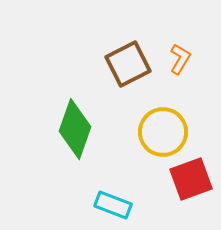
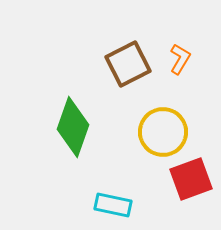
green diamond: moved 2 px left, 2 px up
cyan rectangle: rotated 9 degrees counterclockwise
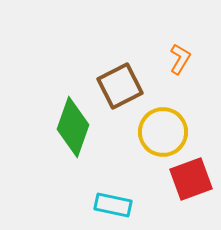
brown square: moved 8 px left, 22 px down
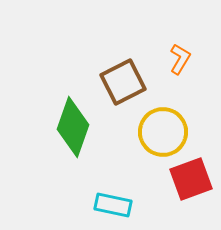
brown square: moved 3 px right, 4 px up
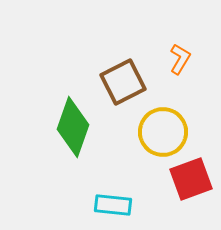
cyan rectangle: rotated 6 degrees counterclockwise
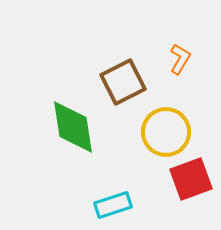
green diamond: rotated 28 degrees counterclockwise
yellow circle: moved 3 px right
cyan rectangle: rotated 24 degrees counterclockwise
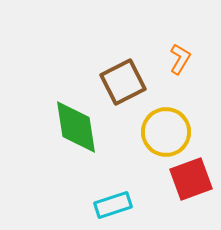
green diamond: moved 3 px right
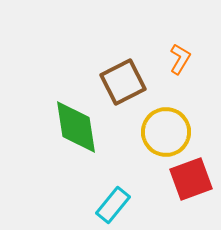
cyan rectangle: rotated 33 degrees counterclockwise
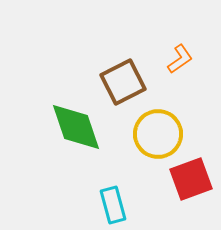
orange L-shape: rotated 24 degrees clockwise
green diamond: rotated 10 degrees counterclockwise
yellow circle: moved 8 px left, 2 px down
cyan rectangle: rotated 54 degrees counterclockwise
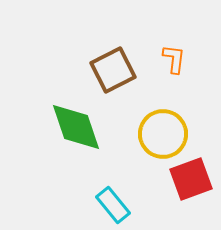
orange L-shape: moved 6 px left; rotated 48 degrees counterclockwise
brown square: moved 10 px left, 12 px up
yellow circle: moved 5 px right
cyan rectangle: rotated 24 degrees counterclockwise
